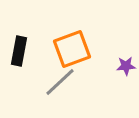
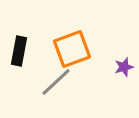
purple star: moved 2 px left, 1 px down; rotated 12 degrees counterclockwise
gray line: moved 4 px left
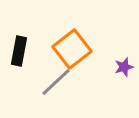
orange square: rotated 18 degrees counterclockwise
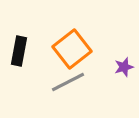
gray line: moved 12 px right; rotated 16 degrees clockwise
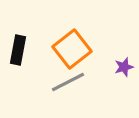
black rectangle: moved 1 px left, 1 px up
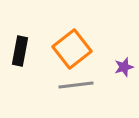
black rectangle: moved 2 px right, 1 px down
gray line: moved 8 px right, 3 px down; rotated 20 degrees clockwise
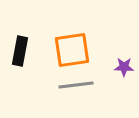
orange square: moved 1 px down; rotated 30 degrees clockwise
purple star: rotated 18 degrees clockwise
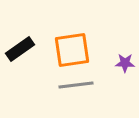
black rectangle: moved 2 px up; rotated 44 degrees clockwise
purple star: moved 1 px right, 4 px up
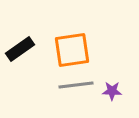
purple star: moved 13 px left, 28 px down
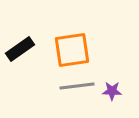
gray line: moved 1 px right, 1 px down
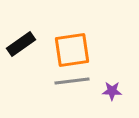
black rectangle: moved 1 px right, 5 px up
gray line: moved 5 px left, 5 px up
